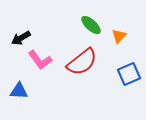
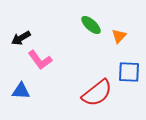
red semicircle: moved 15 px right, 31 px down
blue square: moved 2 px up; rotated 25 degrees clockwise
blue triangle: moved 2 px right
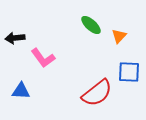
black arrow: moved 6 px left; rotated 24 degrees clockwise
pink L-shape: moved 3 px right, 2 px up
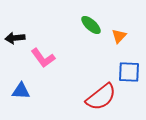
red semicircle: moved 4 px right, 4 px down
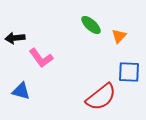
pink L-shape: moved 2 px left
blue triangle: rotated 12 degrees clockwise
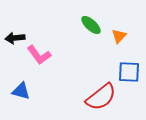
pink L-shape: moved 2 px left, 3 px up
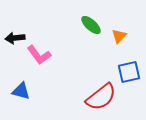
blue square: rotated 15 degrees counterclockwise
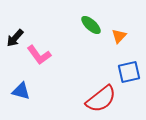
black arrow: rotated 42 degrees counterclockwise
red semicircle: moved 2 px down
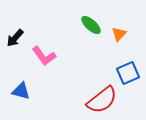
orange triangle: moved 2 px up
pink L-shape: moved 5 px right, 1 px down
blue square: moved 1 px left, 1 px down; rotated 10 degrees counterclockwise
red semicircle: moved 1 px right, 1 px down
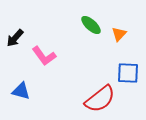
blue square: rotated 25 degrees clockwise
red semicircle: moved 2 px left, 1 px up
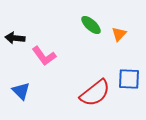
black arrow: rotated 54 degrees clockwise
blue square: moved 1 px right, 6 px down
blue triangle: rotated 30 degrees clockwise
red semicircle: moved 5 px left, 6 px up
